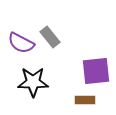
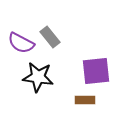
black star: moved 5 px right, 5 px up; rotated 8 degrees clockwise
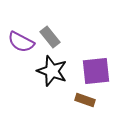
purple semicircle: moved 1 px up
black star: moved 14 px right, 6 px up; rotated 12 degrees clockwise
brown rectangle: rotated 18 degrees clockwise
